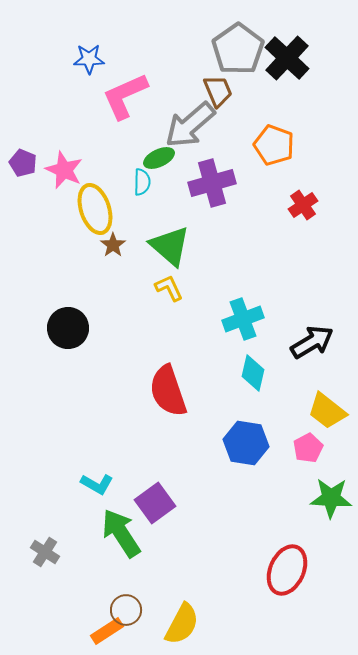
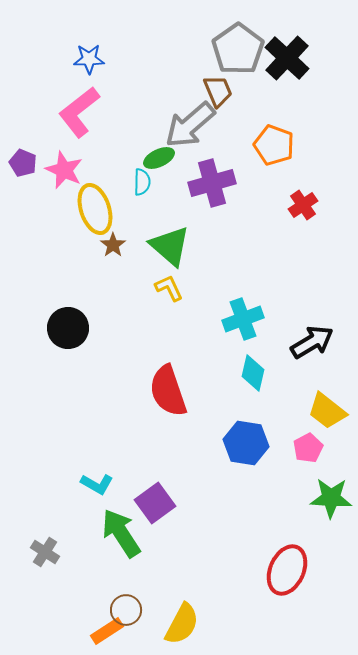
pink L-shape: moved 46 px left, 16 px down; rotated 14 degrees counterclockwise
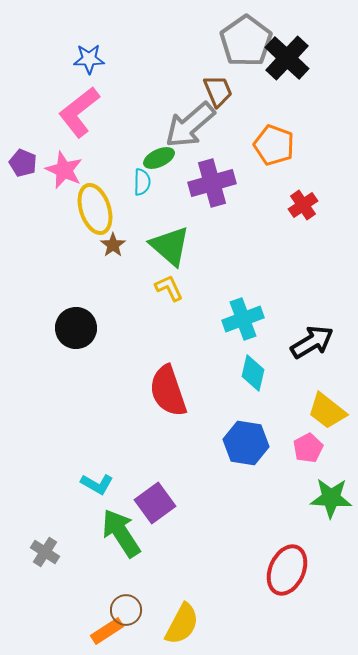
gray pentagon: moved 8 px right, 8 px up
black circle: moved 8 px right
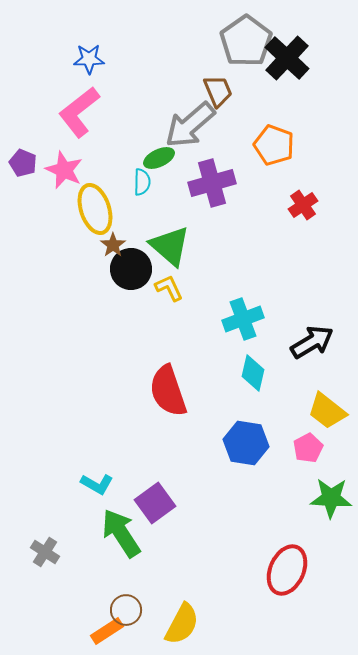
black circle: moved 55 px right, 59 px up
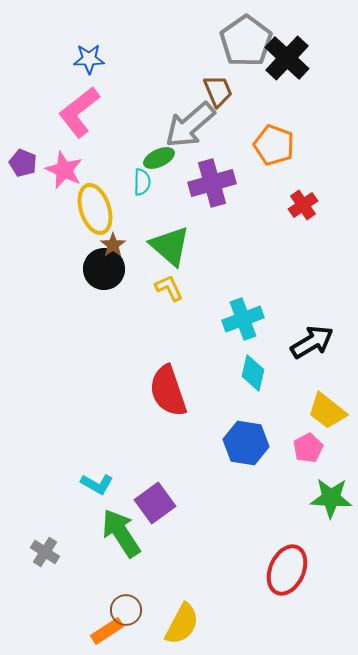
black circle: moved 27 px left
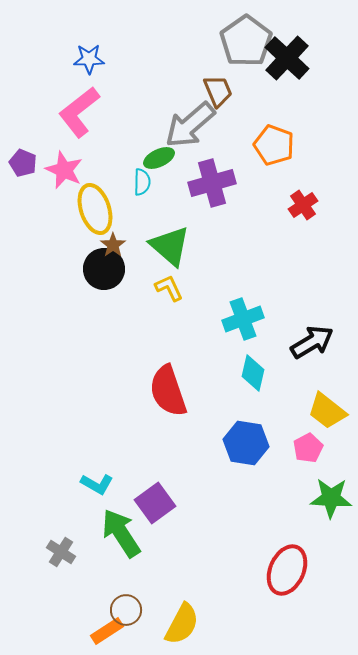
gray cross: moved 16 px right
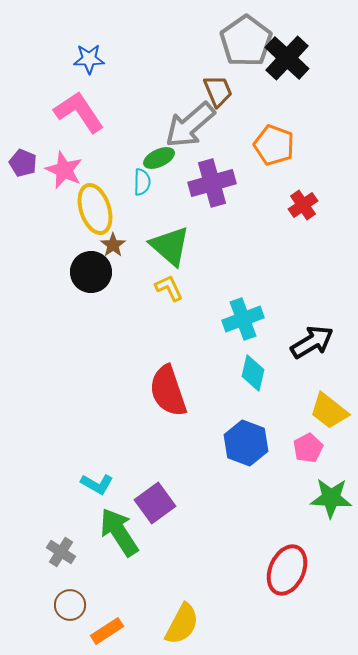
pink L-shape: rotated 94 degrees clockwise
black circle: moved 13 px left, 3 px down
yellow trapezoid: moved 2 px right
blue hexagon: rotated 12 degrees clockwise
green arrow: moved 2 px left, 1 px up
brown circle: moved 56 px left, 5 px up
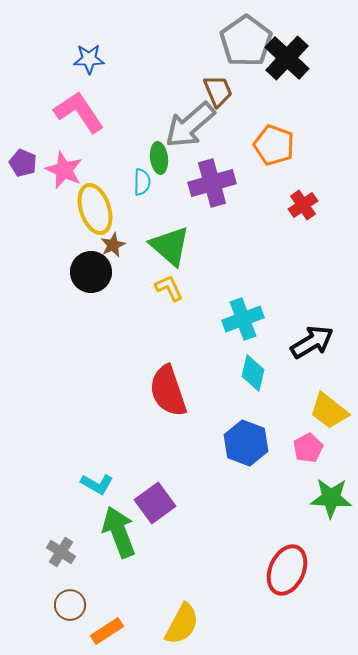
green ellipse: rotated 72 degrees counterclockwise
brown star: rotated 10 degrees clockwise
green arrow: rotated 12 degrees clockwise
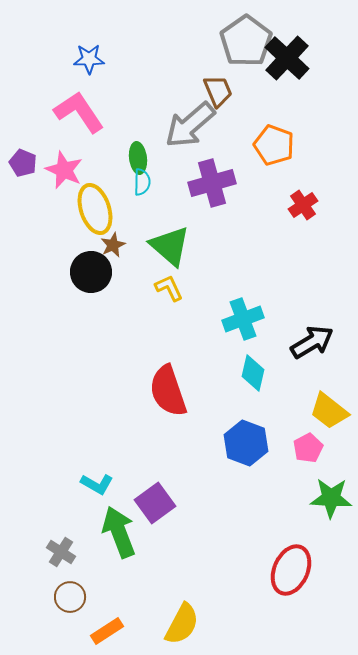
green ellipse: moved 21 px left
red ellipse: moved 4 px right
brown circle: moved 8 px up
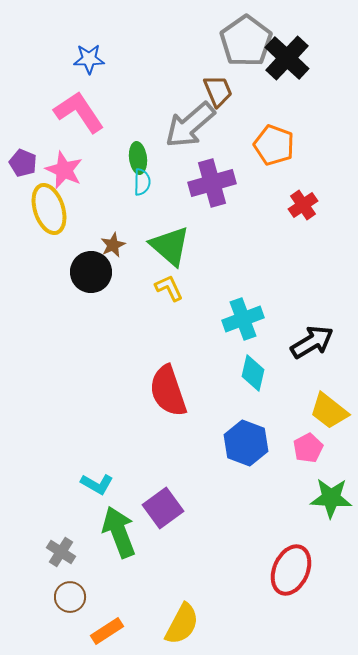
yellow ellipse: moved 46 px left
purple square: moved 8 px right, 5 px down
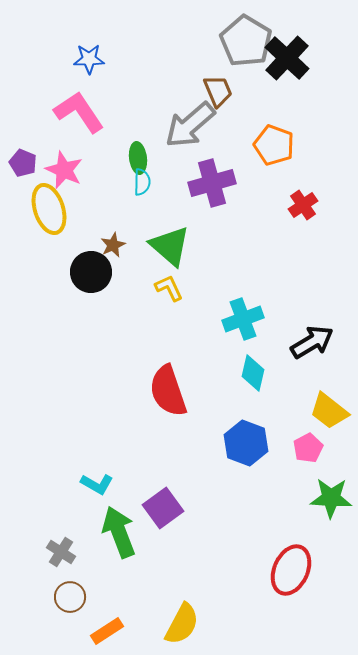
gray pentagon: rotated 6 degrees counterclockwise
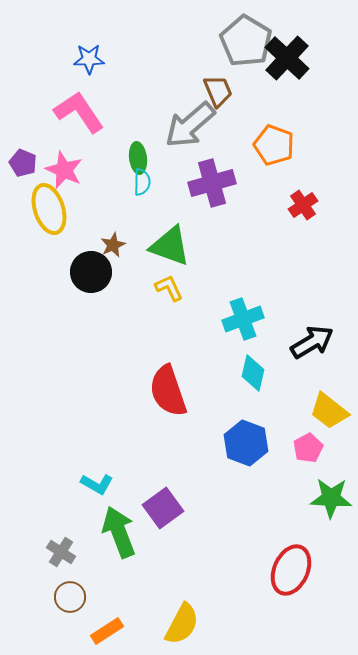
green triangle: rotated 21 degrees counterclockwise
